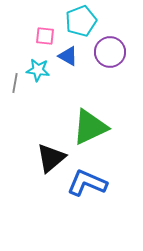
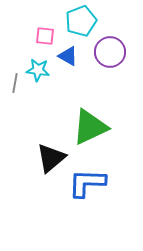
blue L-shape: rotated 21 degrees counterclockwise
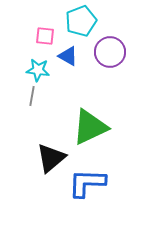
gray line: moved 17 px right, 13 px down
